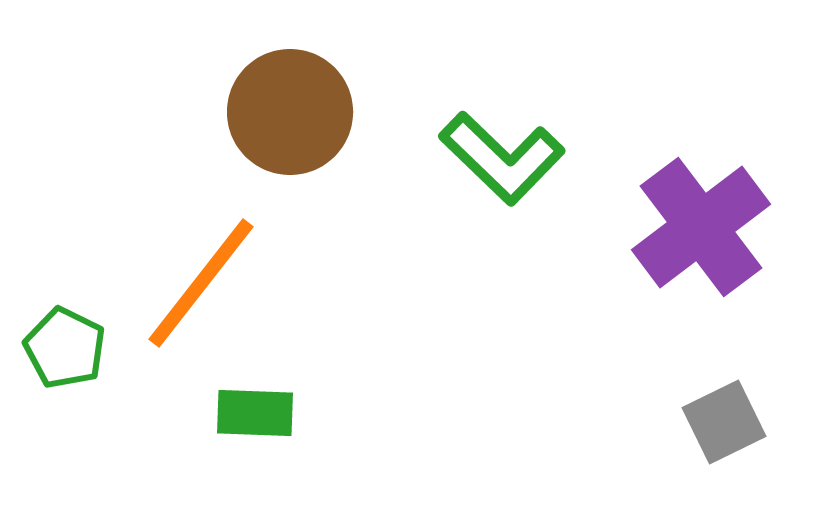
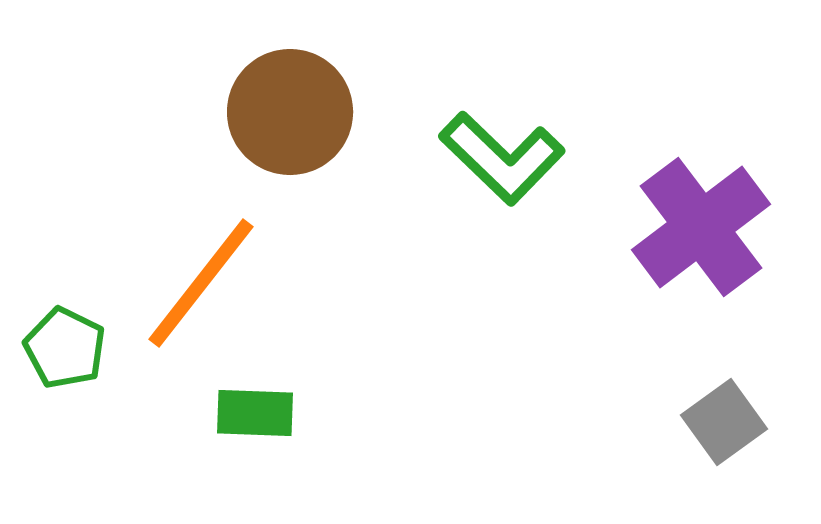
gray square: rotated 10 degrees counterclockwise
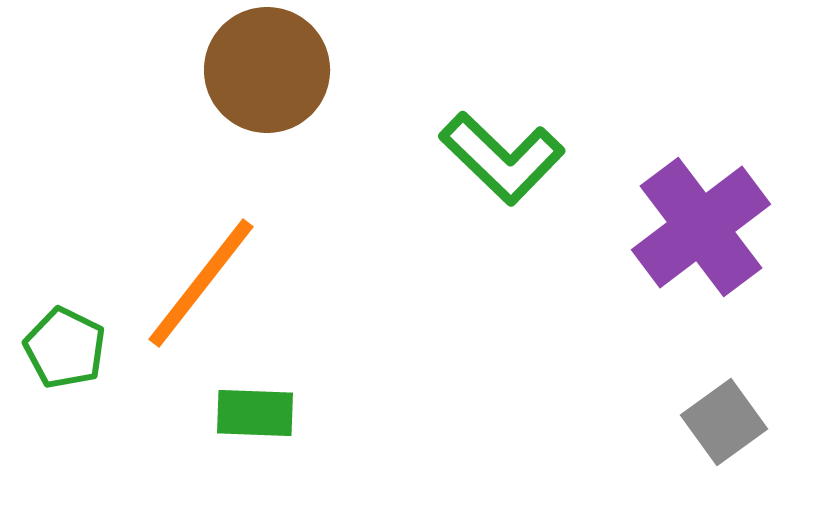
brown circle: moved 23 px left, 42 px up
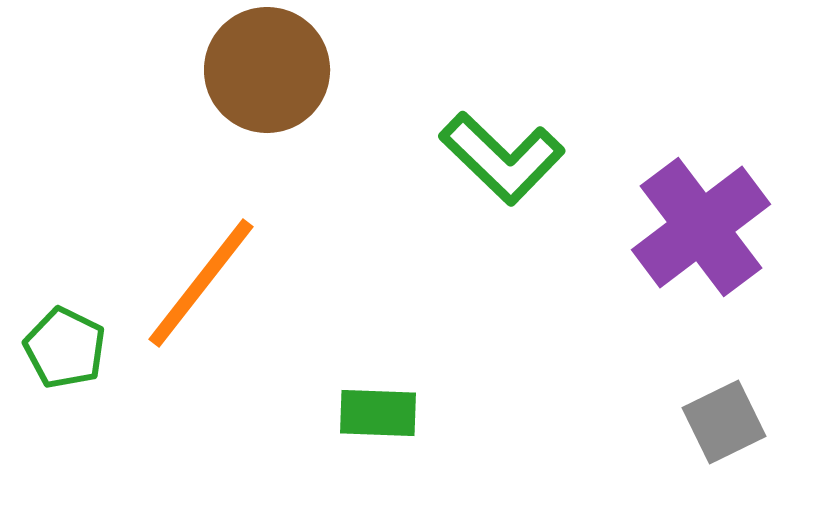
green rectangle: moved 123 px right
gray square: rotated 10 degrees clockwise
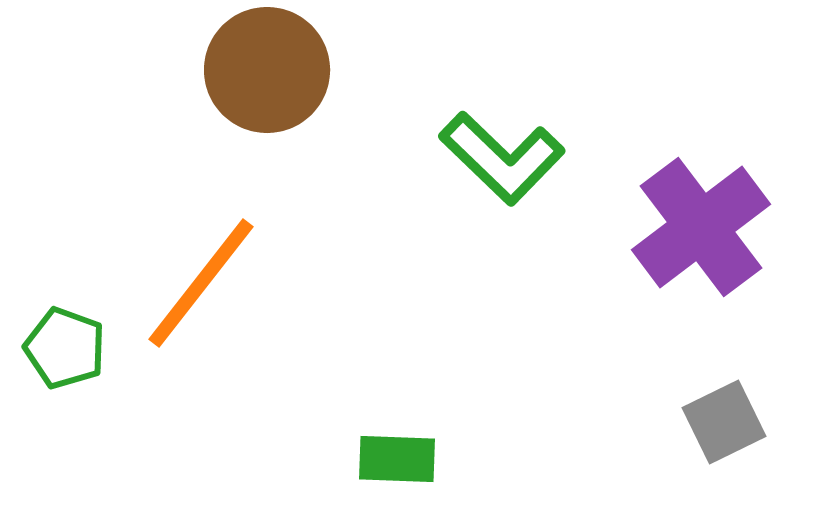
green pentagon: rotated 6 degrees counterclockwise
green rectangle: moved 19 px right, 46 px down
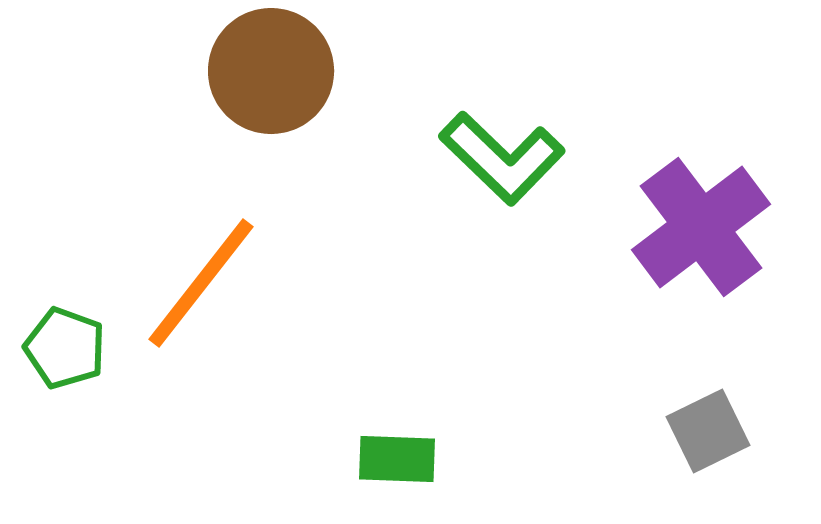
brown circle: moved 4 px right, 1 px down
gray square: moved 16 px left, 9 px down
